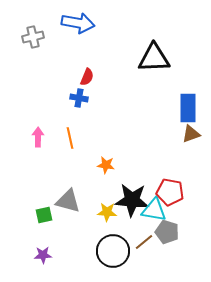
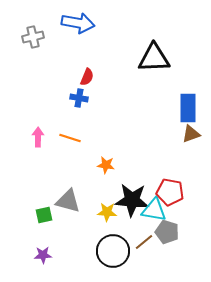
orange line: rotated 60 degrees counterclockwise
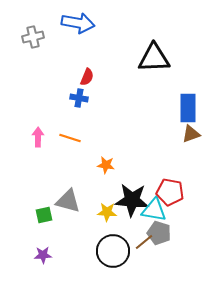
gray pentagon: moved 8 px left, 1 px down
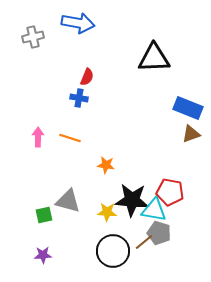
blue rectangle: rotated 68 degrees counterclockwise
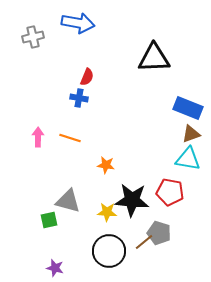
cyan triangle: moved 34 px right, 51 px up
green square: moved 5 px right, 5 px down
black circle: moved 4 px left
purple star: moved 12 px right, 13 px down; rotated 18 degrees clockwise
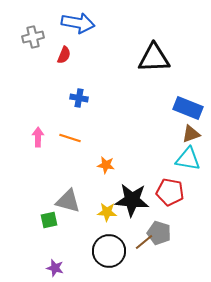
red semicircle: moved 23 px left, 22 px up
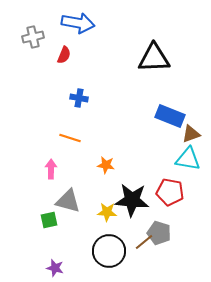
blue rectangle: moved 18 px left, 8 px down
pink arrow: moved 13 px right, 32 px down
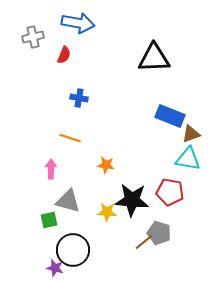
black circle: moved 36 px left, 1 px up
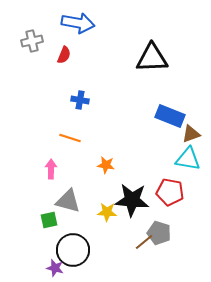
gray cross: moved 1 px left, 4 px down
black triangle: moved 2 px left
blue cross: moved 1 px right, 2 px down
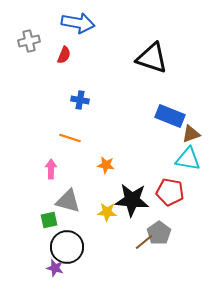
gray cross: moved 3 px left
black triangle: rotated 20 degrees clockwise
gray pentagon: rotated 20 degrees clockwise
black circle: moved 6 px left, 3 px up
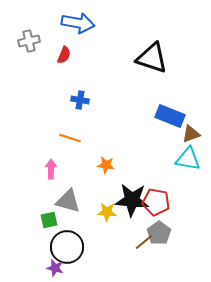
red pentagon: moved 14 px left, 10 px down
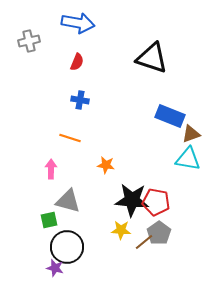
red semicircle: moved 13 px right, 7 px down
yellow star: moved 14 px right, 18 px down
